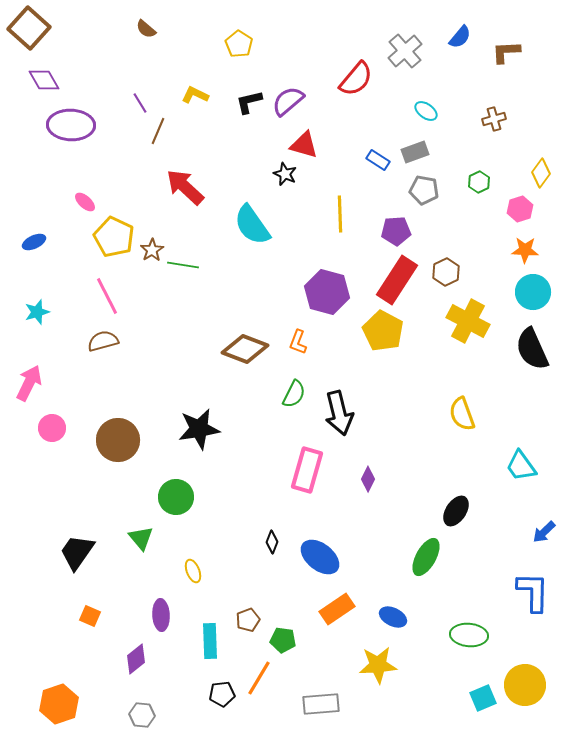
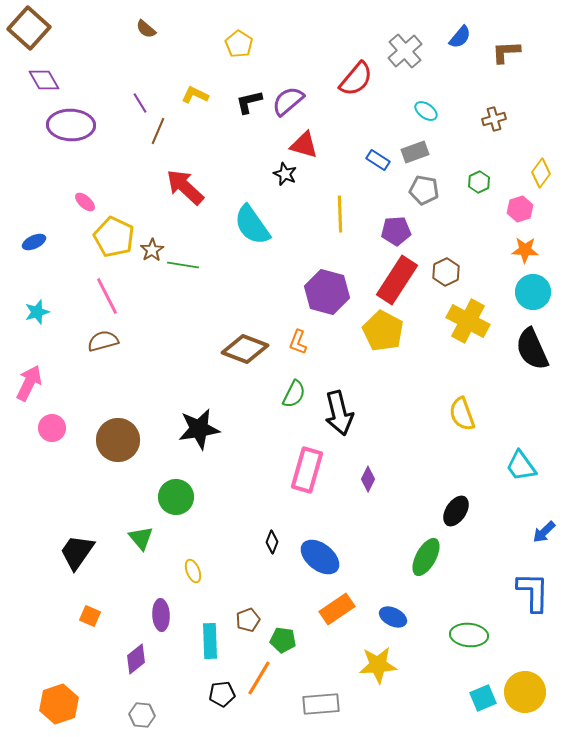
yellow circle at (525, 685): moved 7 px down
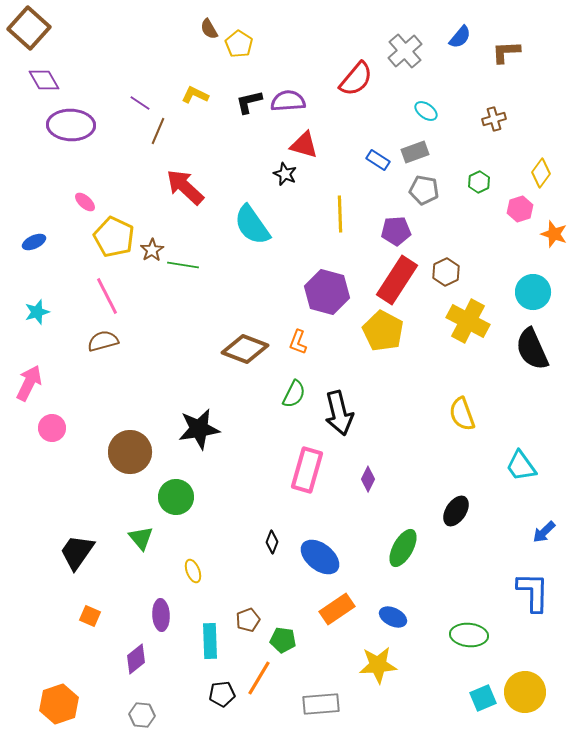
brown semicircle at (146, 29): moved 63 px right; rotated 20 degrees clockwise
purple semicircle at (288, 101): rotated 36 degrees clockwise
purple line at (140, 103): rotated 25 degrees counterclockwise
orange star at (525, 250): moved 29 px right, 16 px up; rotated 16 degrees clockwise
brown circle at (118, 440): moved 12 px right, 12 px down
green ellipse at (426, 557): moved 23 px left, 9 px up
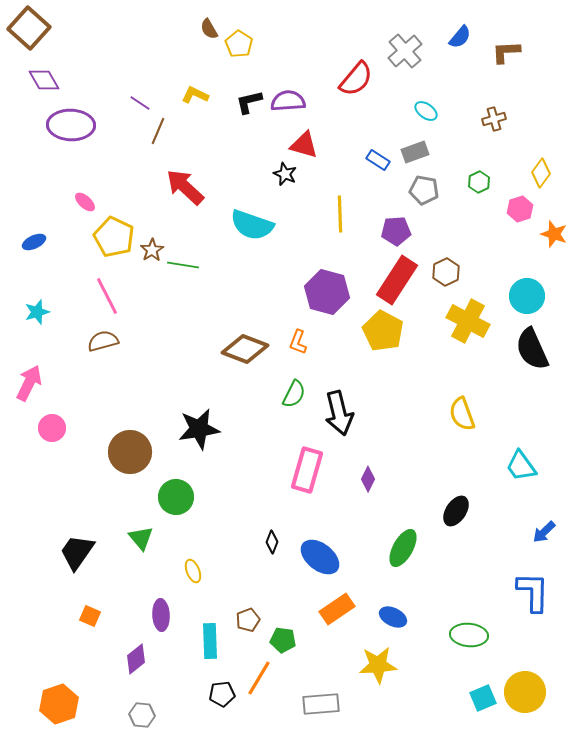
cyan semicircle at (252, 225): rotated 36 degrees counterclockwise
cyan circle at (533, 292): moved 6 px left, 4 px down
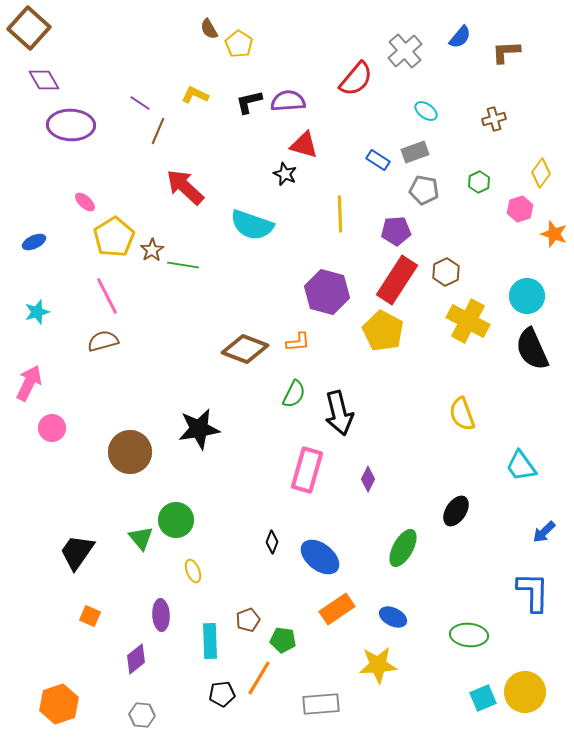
yellow pentagon at (114, 237): rotated 15 degrees clockwise
orange L-shape at (298, 342): rotated 115 degrees counterclockwise
green circle at (176, 497): moved 23 px down
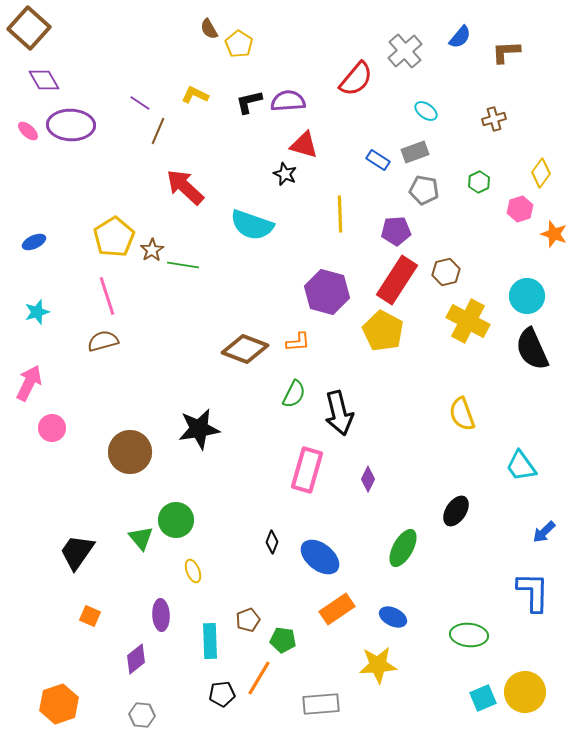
pink ellipse at (85, 202): moved 57 px left, 71 px up
brown hexagon at (446, 272): rotated 12 degrees clockwise
pink line at (107, 296): rotated 9 degrees clockwise
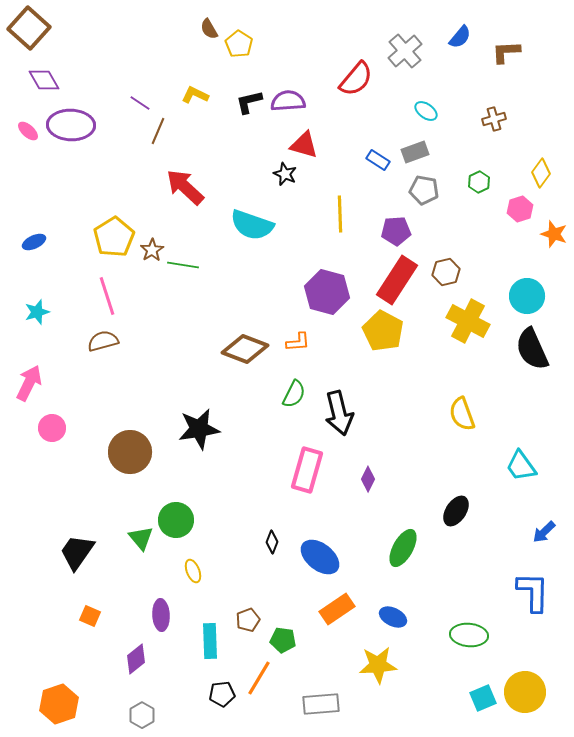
gray hexagon at (142, 715): rotated 25 degrees clockwise
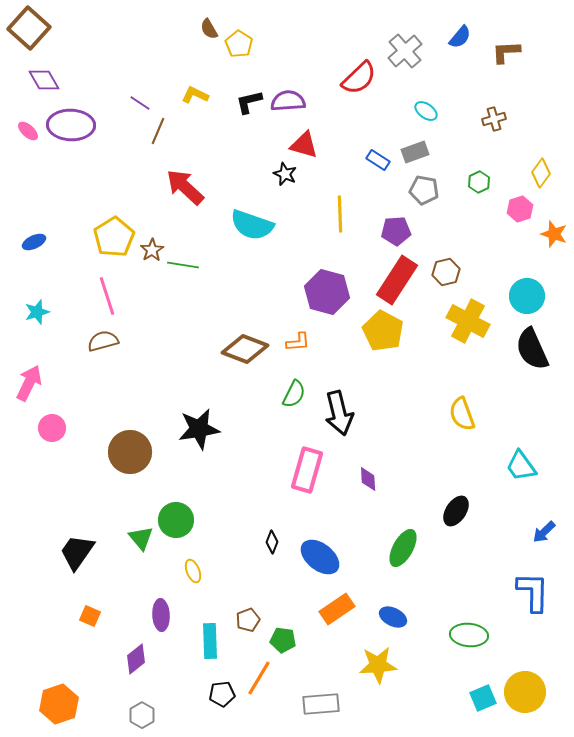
red semicircle at (356, 79): moved 3 px right, 1 px up; rotated 6 degrees clockwise
purple diamond at (368, 479): rotated 30 degrees counterclockwise
